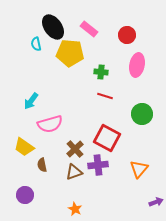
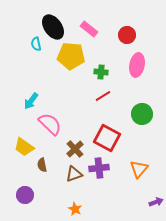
yellow pentagon: moved 1 px right, 3 px down
red line: moved 2 px left; rotated 49 degrees counterclockwise
pink semicircle: rotated 120 degrees counterclockwise
purple cross: moved 1 px right, 3 px down
brown triangle: moved 2 px down
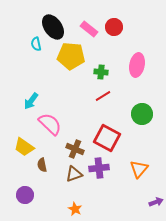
red circle: moved 13 px left, 8 px up
brown cross: rotated 24 degrees counterclockwise
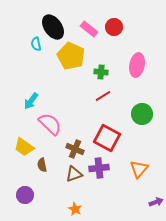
yellow pentagon: rotated 20 degrees clockwise
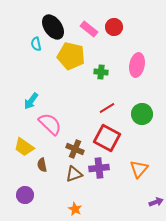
yellow pentagon: rotated 12 degrees counterclockwise
red line: moved 4 px right, 12 px down
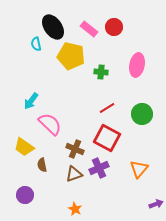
purple cross: rotated 18 degrees counterclockwise
purple arrow: moved 2 px down
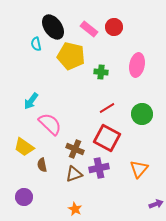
purple cross: rotated 12 degrees clockwise
purple circle: moved 1 px left, 2 px down
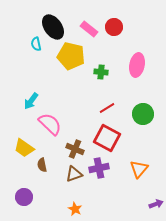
green circle: moved 1 px right
yellow trapezoid: moved 1 px down
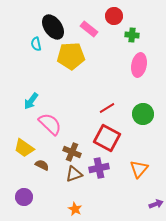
red circle: moved 11 px up
yellow pentagon: rotated 16 degrees counterclockwise
pink ellipse: moved 2 px right
green cross: moved 31 px right, 37 px up
brown cross: moved 3 px left, 3 px down
brown semicircle: rotated 128 degrees clockwise
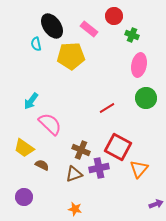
black ellipse: moved 1 px left, 1 px up
green cross: rotated 16 degrees clockwise
green circle: moved 3 px right, 16 px up
red square: moved 11 px right, 9 px down
brown cross: moved 9 px right, 2 px up
orange star: rotated 16 degrees counterclockwise
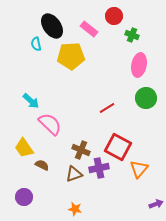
cyan arrow: rotated 84 degrees counterclockwise
yellow trapezoid: rotated 20 degrees clockwise
